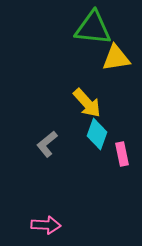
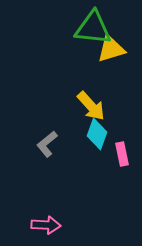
yellow triangle: moved 5 px left, 9 px up; rotated 8 degrees counterclockwise
yellow arrow: moved 4 px right, 3 px down
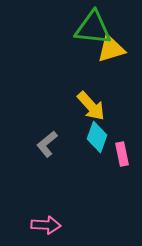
cyan diamond: moved 3 px down
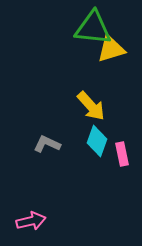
cyan diamond: moved 4 px down
gray L-shape: rotated 64 degrees clockwise
pink arrow: moved 15 px left, 4 px up; rotated 16 degrees counterclockwise
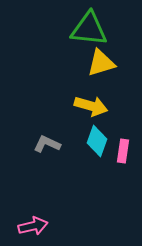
green triangle: moved 4 px left, 1 px down
yellow triangle: moved 10 px left, 14 px down
yellow arrow: rotated 32 degrees counterclockwise
pink rectangle: moved 1 px right, 3 px up; rotated 20 degrees clockwise
pink arrow: moved 2 px right, 5 px down
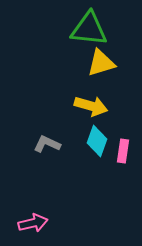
pink arrow: moved 3 px up
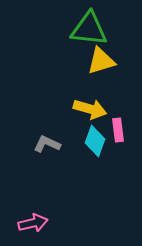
yellow triangle: moved 2 px up
yellow arrow: moved 1 px left, 3 px down
cyan diamond: moved 2 px left
pink rectangle: moved 5 px left, 21 px up; rotated 15 degrees counterclockwise
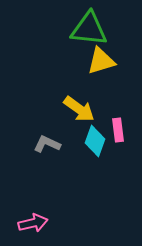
yellow arrow: moved 11 px left; rotated 20 degrees clockwise
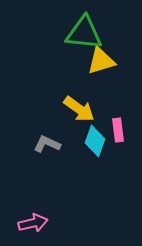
green triangle: moved 5 px left, 4 px down
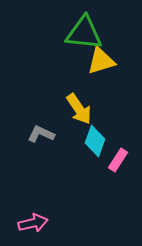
yellow arrow: rotated 20 degrees clockwise
pink rectangle: moved 30 px down; rotated 40 degrees clockwise
gray L-shape: moved 6 px left, 10 px up
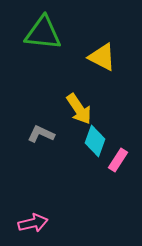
green triangle: moved 41 px left
yellow triangle: moved 1 px right, 4 px up; rotated 44 degrees clockwise
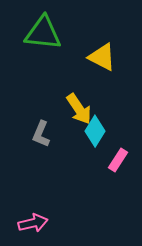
gray L-shape: rotated 92 degrees counterclockwise
cyan diamond: moved 10 px up; rotated 12 degrees clockwise
